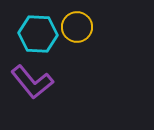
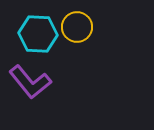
purple L-shape: moved 2 px left
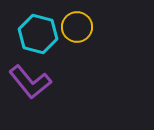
cyan hexagon: rotated 12 degrees clockwise
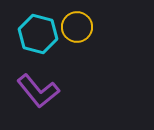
purple L-shape: moved 8 px right, 9 px down
